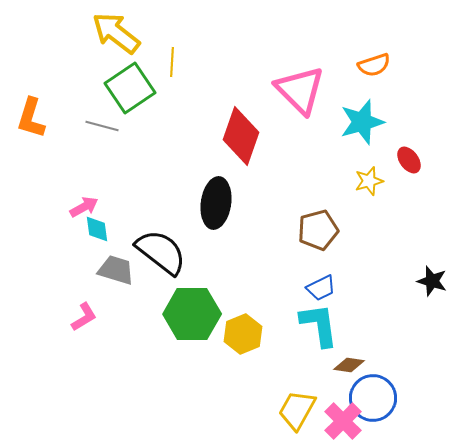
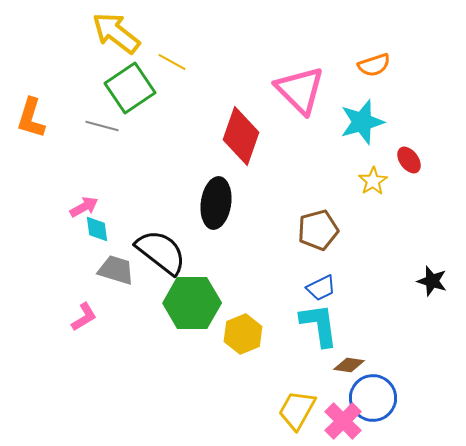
yellow line: rotated 64 degrees counterclockwise
yellow star: moved 4 px right; rotated 16 degrees counterclockwise
green hexagon: moved 11 px up
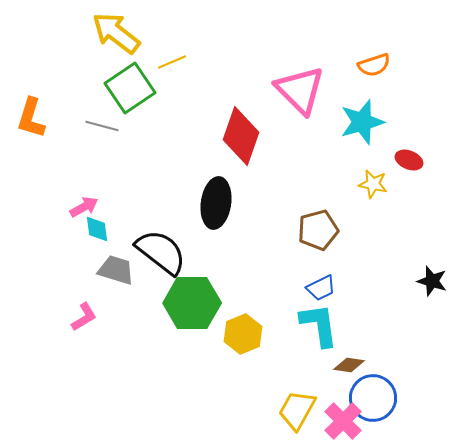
yellow line: rotated 52 degrees counterclockwise
red ellipse: rotated 32 degrees counterclockwise
yellow star: moved 3 px down; rotated 28 degrees counterclockwise
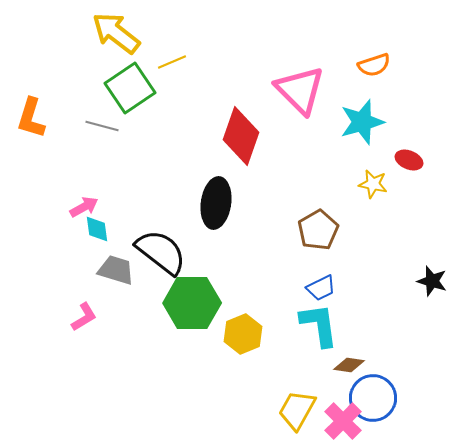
brown pentagon: rotated 15 degrees counterclockwise
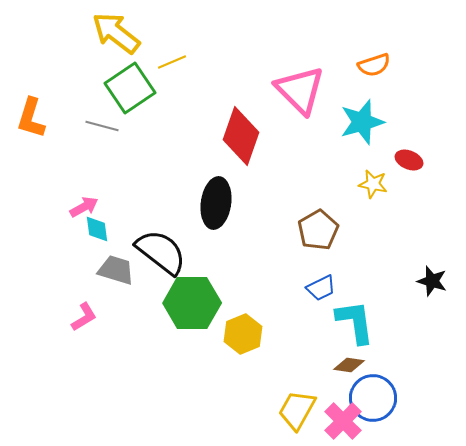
cyan L-shape: moved 36 px right, 3 px up
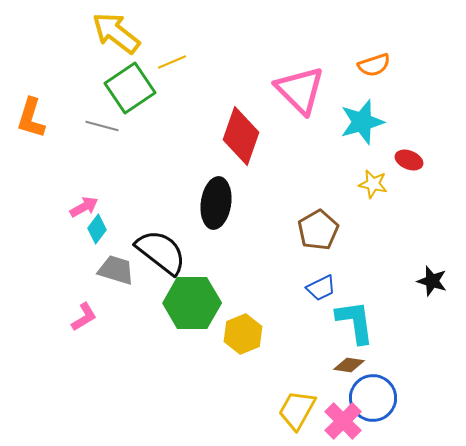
cyan diamond: rotated 44 degrees clockwise
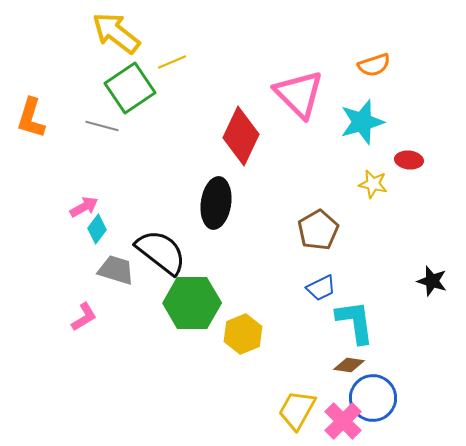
pink triangle: moved 1 px left, 4 px down
red diamond: rotated 6 degrees clockwise
red ellipse: rotated 16 degrees counterclockwise
